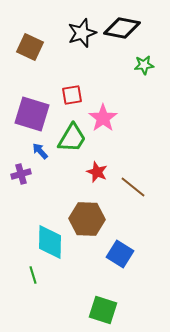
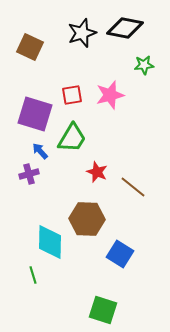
black diamond: moved 3 px right
purple square: moved 3 px right
pink star: moved 7 px right, 23 px up; rotated 20 degrees clockwise
purple cross: moved 8 px right
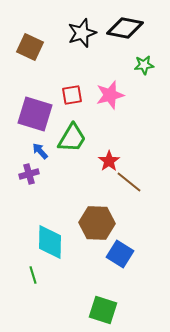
red star: moved 12 px right, 11 px up; rotated 15 degrees clockwise
brown line: moved 4 px left, 5 px up
brown hexagon: moved 10 px right, 4 px down
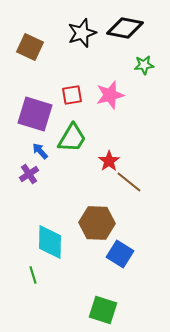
purple cross: rotated 18 degrees counterclockwise
